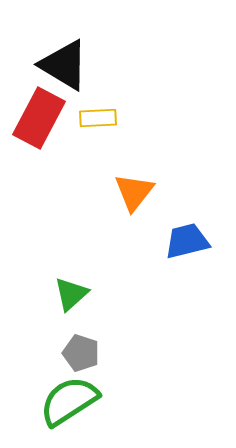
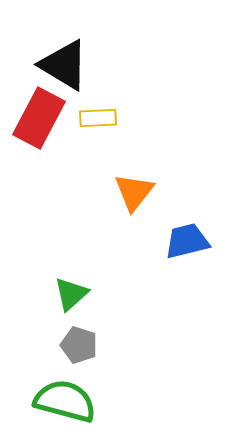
gray pentagon: moved 2 px left, 8 px up
green semicircle: moved 4 px left; rotated 48 degrees clockwise
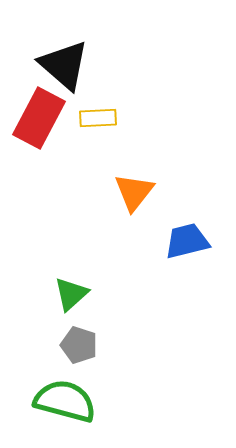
black triangle: rotated 10 degrees clockwise
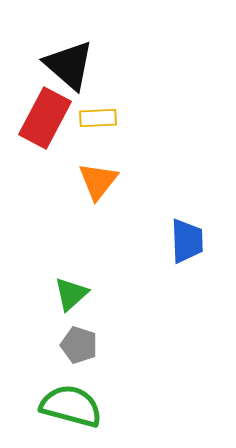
black triangle: moved 5 px right
red rectangle: moved 6 px right
orange triangle: moved 36 px left, 11 px up
blue trapezoid: rotated 102 degrees clockwise
green semicircle: moved 6 px right, 5 px down
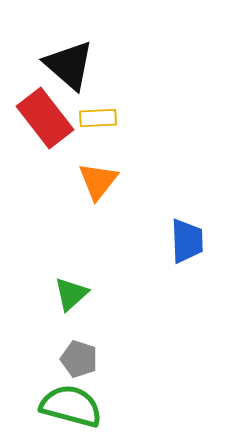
red rectangle: rotated 66 degrees counterclockwise
gray pentagon: moved 14 px down
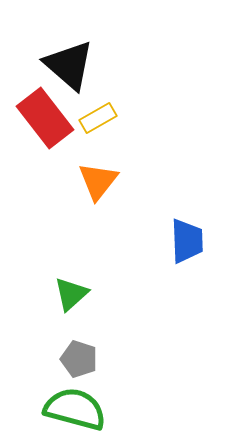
yellow rectangle: rotated 27 degrees counterclockwise
green semicircle: moved 4 px right, 3 px down
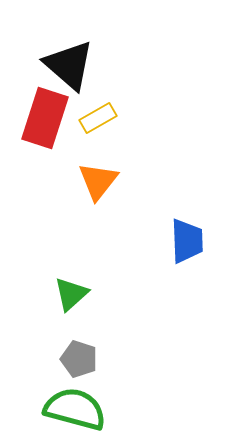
red rectangle: rotated 56 degrees clockwise
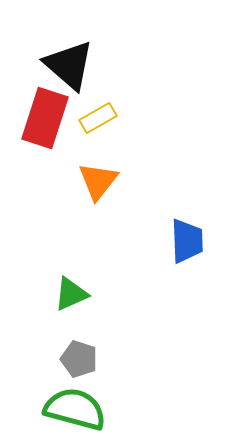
green triangle: rotated 18 degrees clockwise
